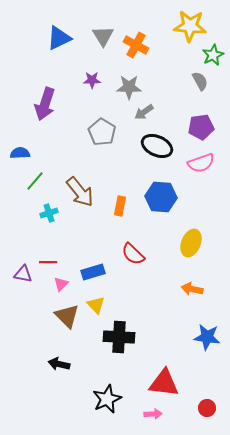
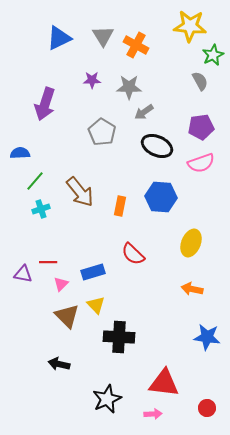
cyan cross: moved 8 px left, 4 px up
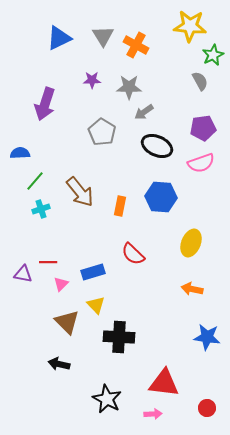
purple pentagon: moved 2 px right, 1 px down
brown triangle: moved 6 px down
black star: rotated 20 degrees counterclockwise
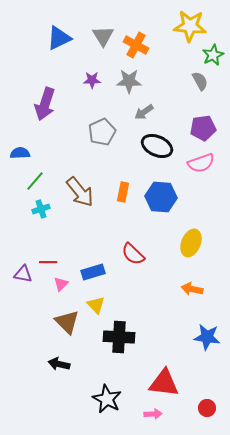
gray star: moved 6 px up
gray pentagon: rotated 16 degrees clockwise
orange rectangle: moved 3 px right, 14 px up
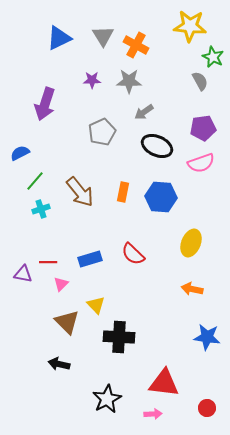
green star: moved 2 px down; rotated 20 degrees counterclockwise
blue semicircle: rotated 24 degrees counterclockwise
blue rectangle: moved 3 px left, 13 px up
black star: rotated 16 degrees clockwise
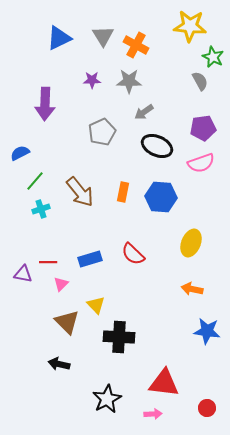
purple arrow: rotated 16 degrees counterclockwise
blue star: moved 6 px up
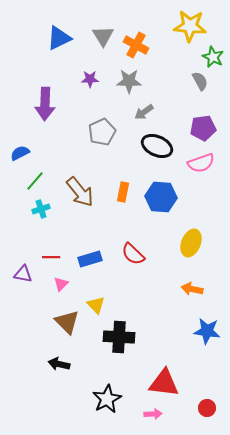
purple star: moved 2 px left, 1 px up
red line: moved 3 px right, 5 px up
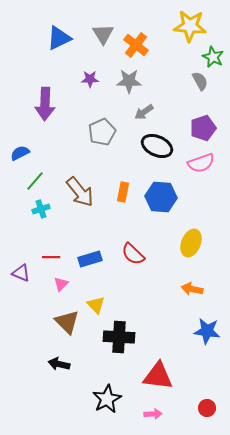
gray triangle: moved 2 px up
orange cross: rotated 10 degrees clockwise
purple pentagon: rotated 10 degrees counterclockwise
purple triangle: moved 2 px left, 1 px up; rotated 12 degrees clockwise
red triangle: moved 6 px left, 7 px up
